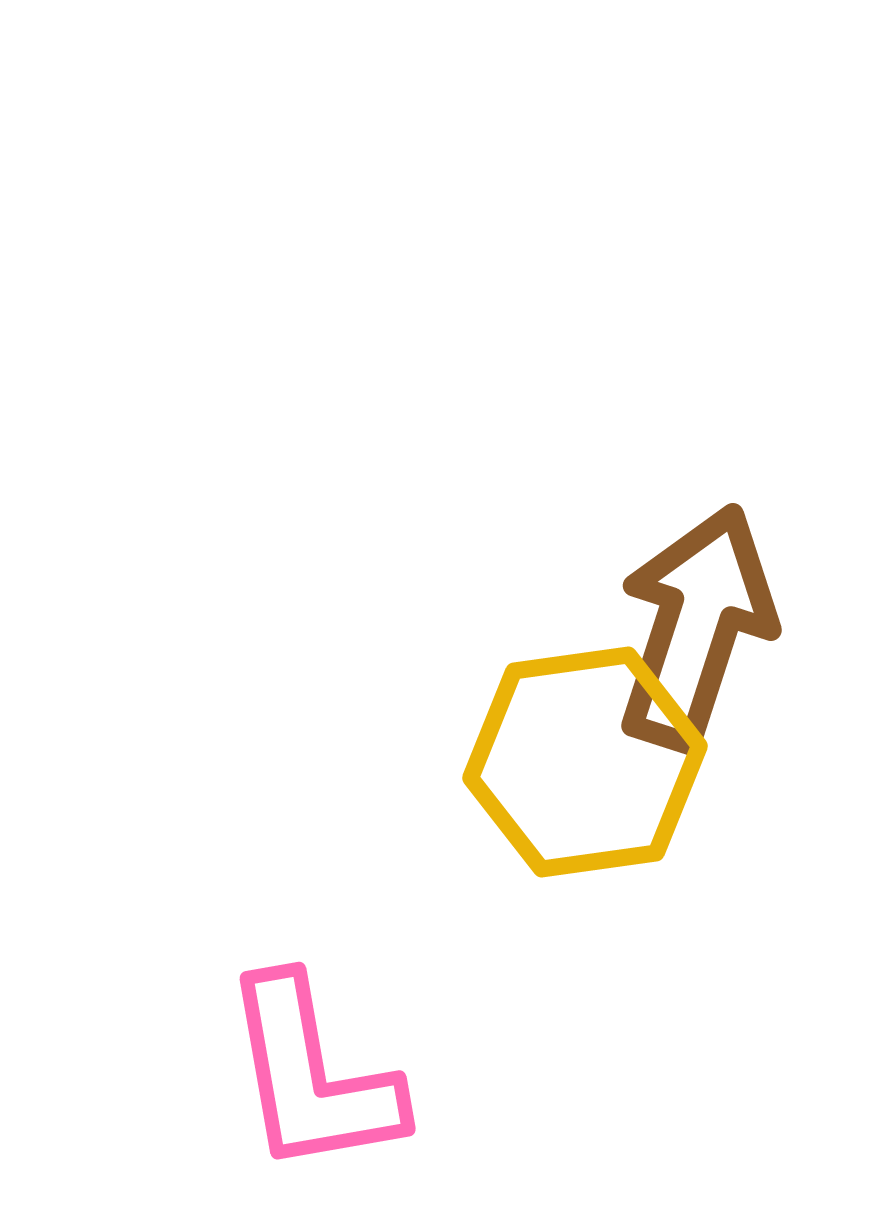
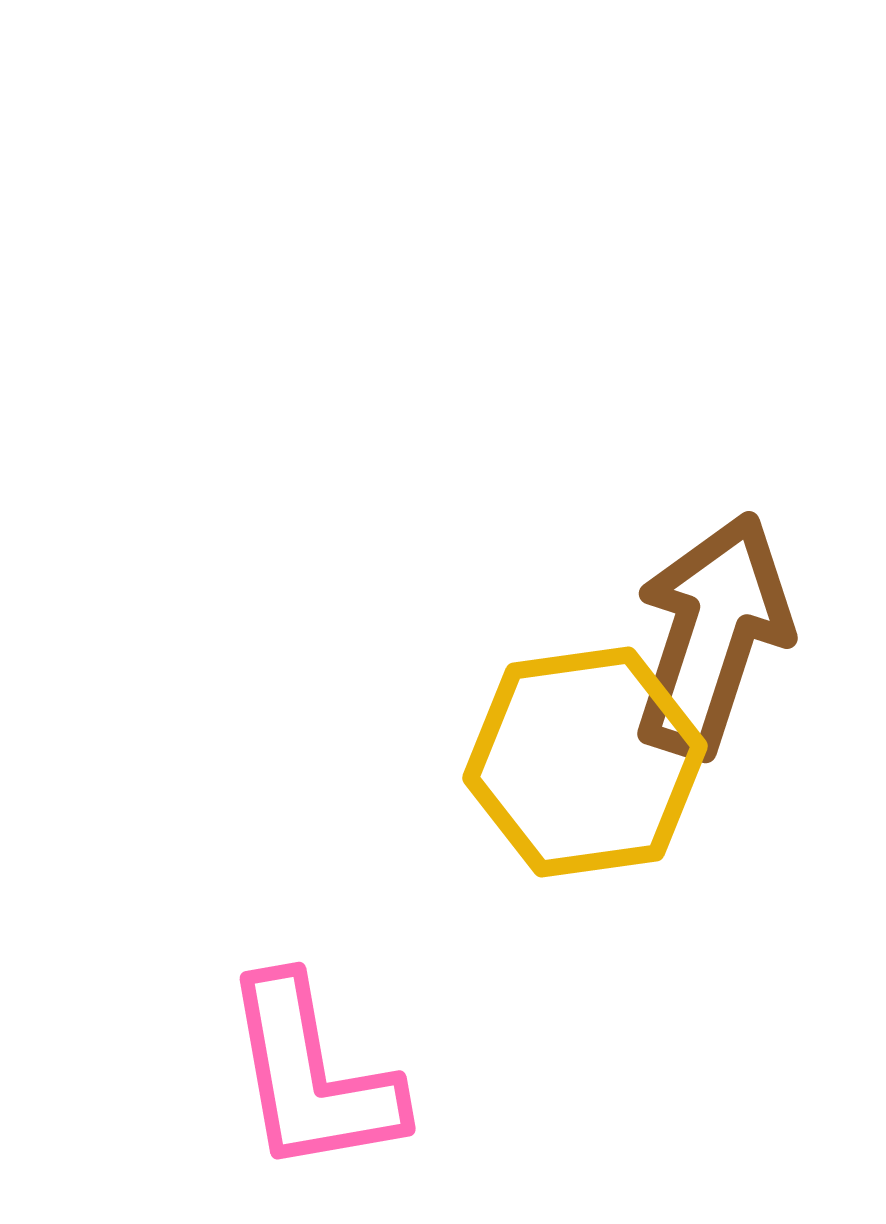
brown arrow: moved 16 px right, 8 px down
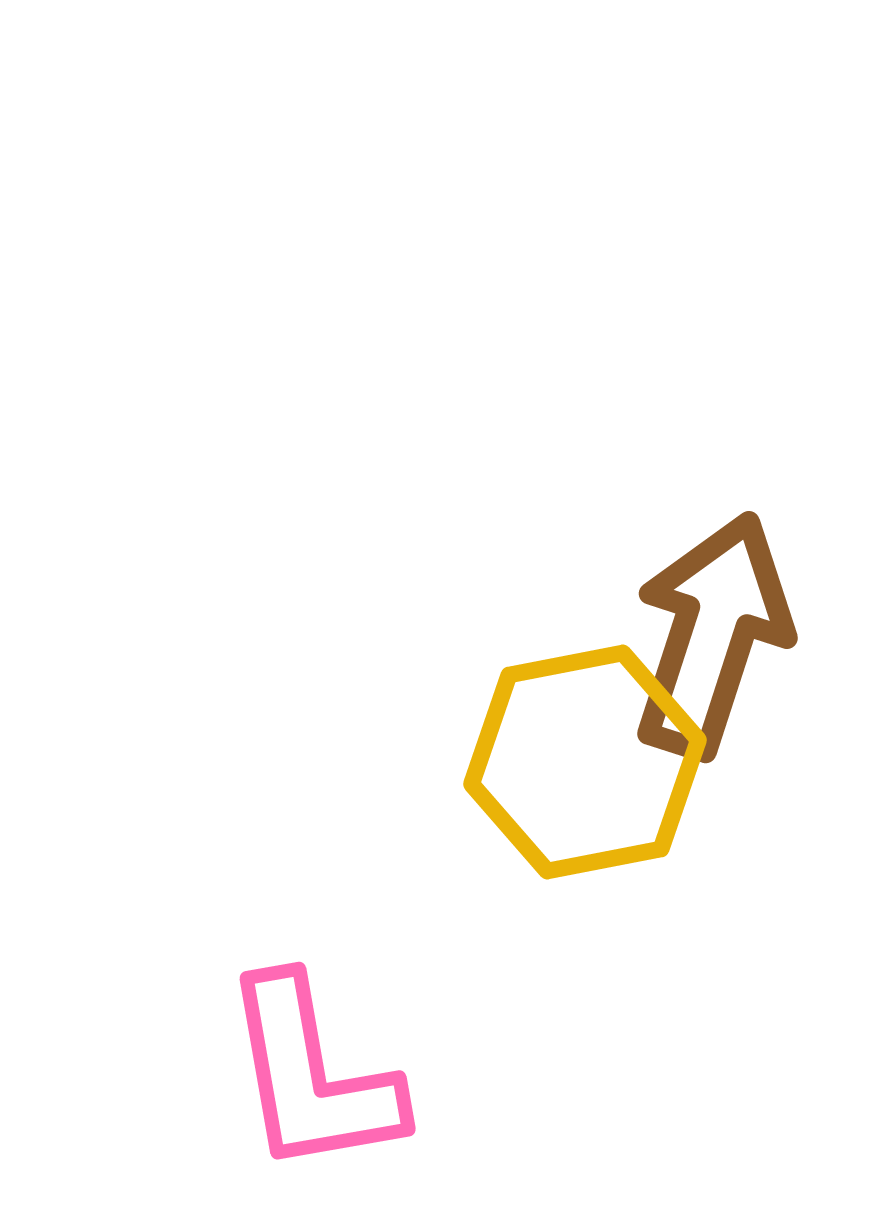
yellow hexagon: rotated 3 degrees counterclockwise
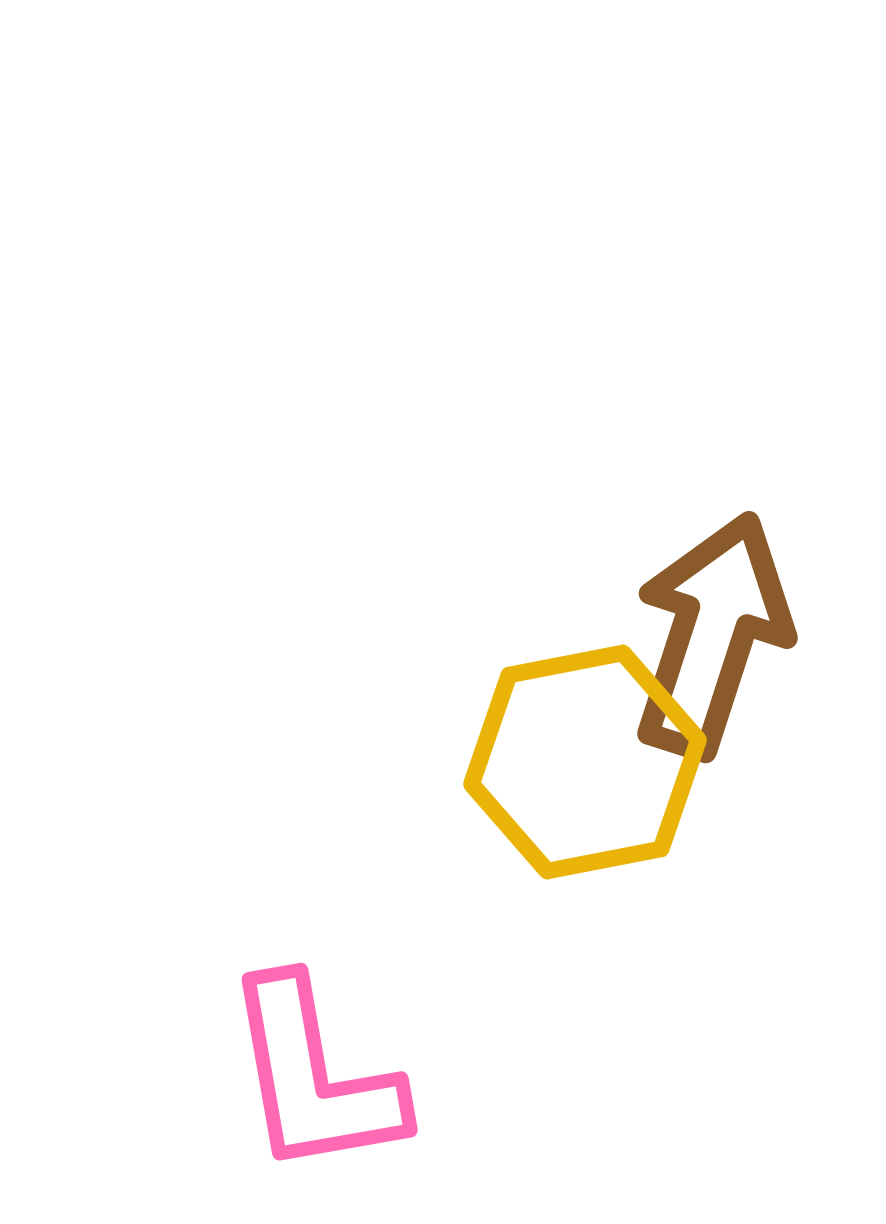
pink L-shape: moved 2 px right, 1 px down
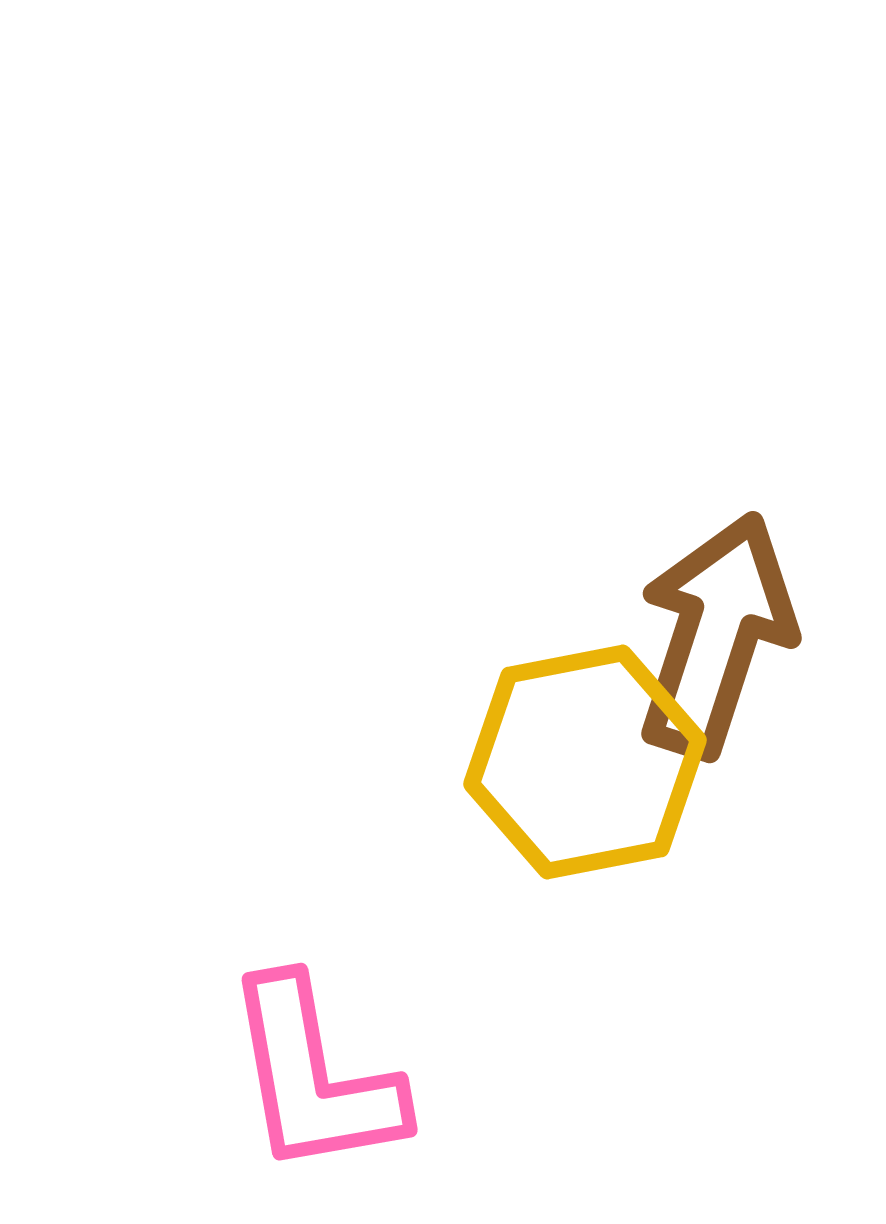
brown arrow: moved 4 px right
